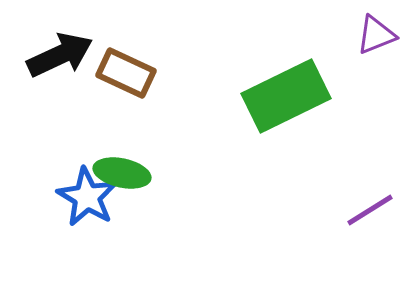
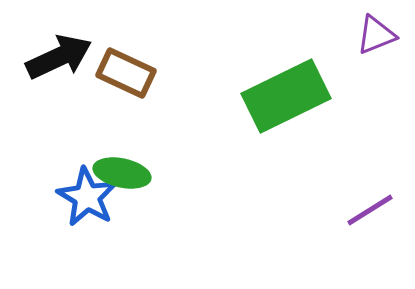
black arrow: moved 1 px left, 2 px down
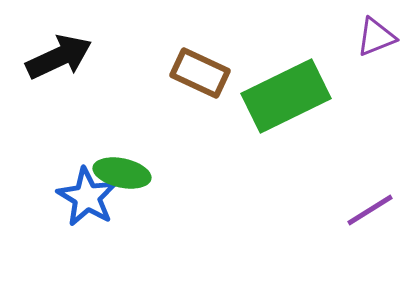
purple triangle: moved 2 px down
brown rectangle: moved 74 px right
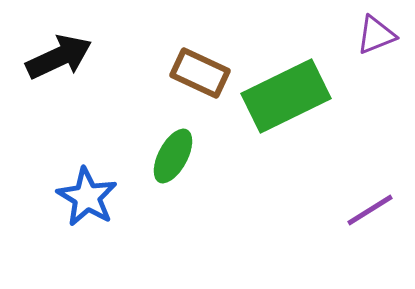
purple triangle: moved 2 px up
green ellipse: moved 51 px right, 17 px up; rotated 74 degrees counterclockwise
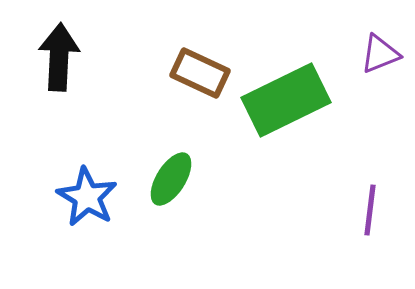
purple triangle: moved 4 px right, 19 px down
black arrow: rotated 62 degrees counterclockwise
green rectangle: moved 4 px down
green ellipse: moved 2 px left, 23 px down; rotated 4 degrees clockwise
purple line: rotated 51 degrees counterclockwise
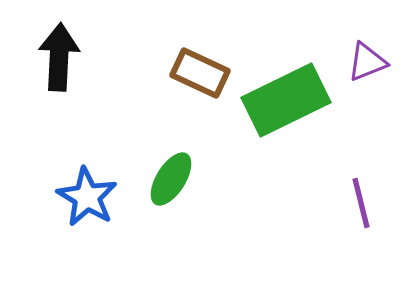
purple triangle: moved 13 px left, 8 px down
purple line: moved 9 px left, 7 px up; rotated 21 degrees counterclockwise
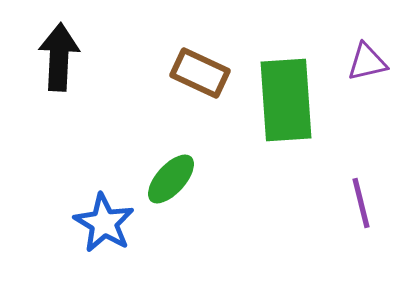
purple triangle: rotated 9 degrees clockwise
green rectangle: rotated 68 degrees counterclockwise
green ellipse: rotated 10 degrees clockwise
blue star: moved 17 px right, 26 px down
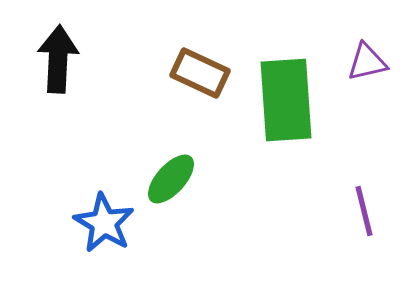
black arrow: moved 1 px left, 2 px down
purple line: moved 3 px right, 8 px down
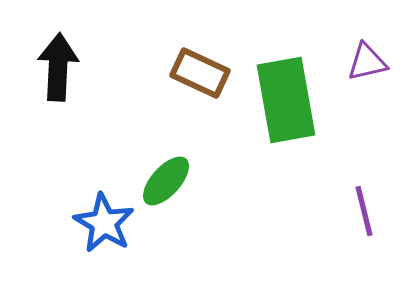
black arrow: moved 8 px down
green rectangle: rotated 6 degrees counterclockwise
green ellipse: moved 5 px left, 2 px down
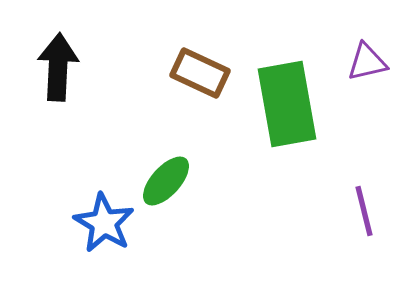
green rectangle: moved 1 px right, 4 px down
